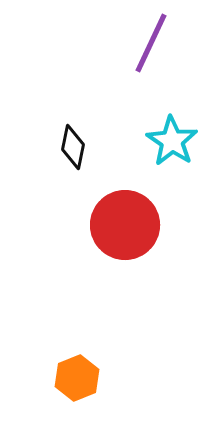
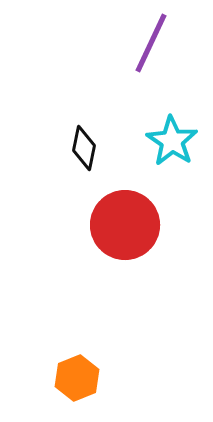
black diamond: moved 11 px right, 1 px down
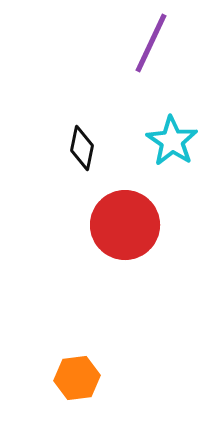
black diamond: moved 2 px left
orange hexagon: rotated 15 degrees clockwise
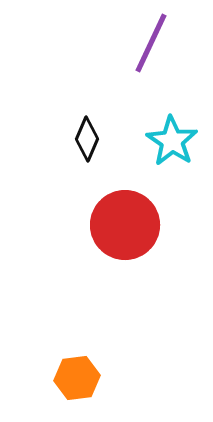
black diamond: moved 5 px right, 9 px up; rotated 12 degrees clockwise
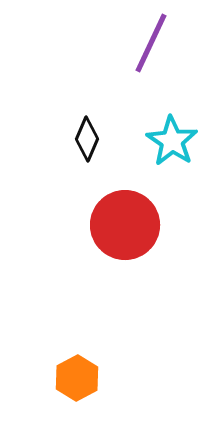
orange hexagon: rotated 21 degrees counterclockwise
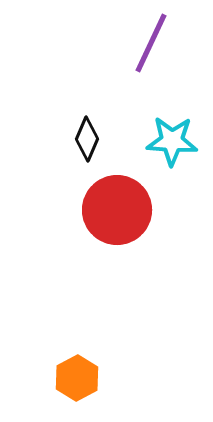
cyan star: rotated 30 degrees counterclockwise
red circle: moved 8 px left, 15 px up
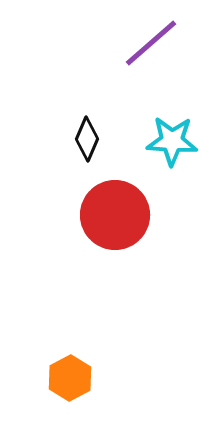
purple line: rotated 24 degrees clockwise
red circle: moved 2 px left, 5 px down
orange hexagon: moved 7 px left
